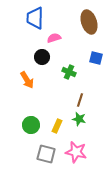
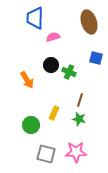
pink semicircle: moved 1 px left, 1 px up
black circle: moved 9 px right, 8 px down
yellow rectangle: moved 3 px left, 13 px up
pink star: rotated 15 degrees counterclockwise
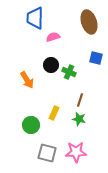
gray square: moved 1 px right, 1 px up
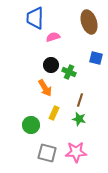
orange arrow: moved 18 px right, 8 px down
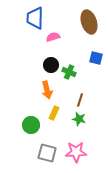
orange arrow: moved 2 px right, 2 px down; rotated 18 degrees clockwise
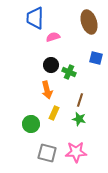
green circle: moved 1 px up
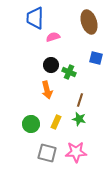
yellow rectangle: moved 2 px right, 9 px down
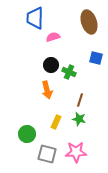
green circle: moved 4 px left, 10 px down
gray square: moved 1 px down
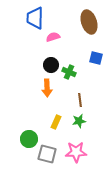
orange arrow: moved 2 px up; rotated 12 degrees clockwise
brown line: rotated 24 degrees counterclockwise
green star: moved 2 px down; rotated 24 degrees counterclockwise
green circle: moved 2 px right, 5 px down
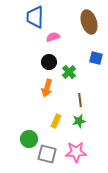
blue trapezoid: moved 1 px up
black circle: moved 2 px left, 3 px up
green cross: rotated 24 degrees clockwise
orange arrow: rotated 18 degrees clockwise
yellow rectangle: moved 1 px up
